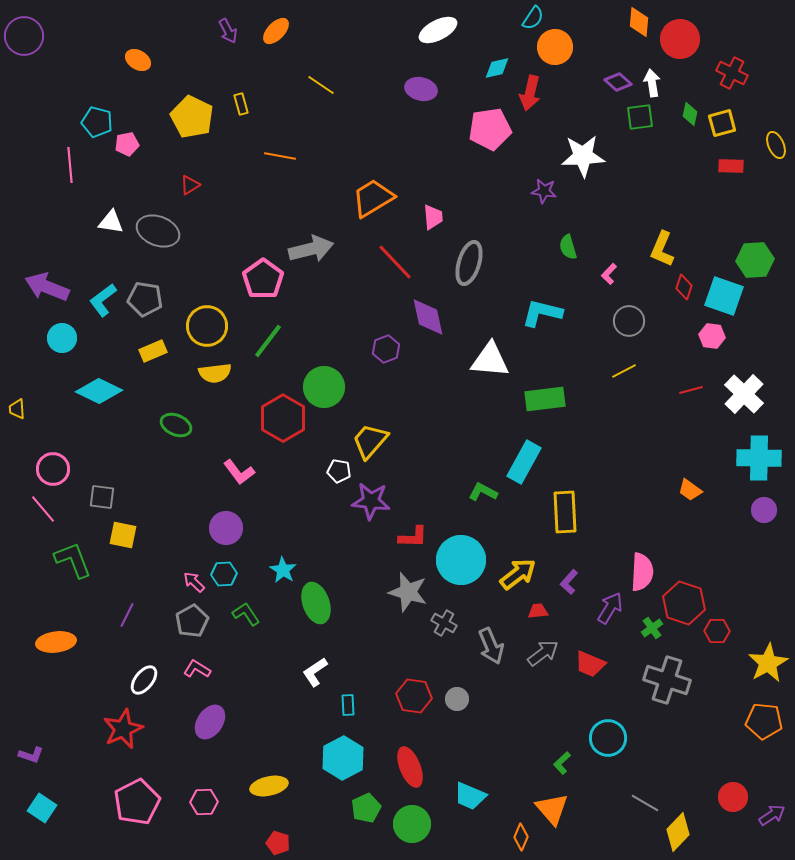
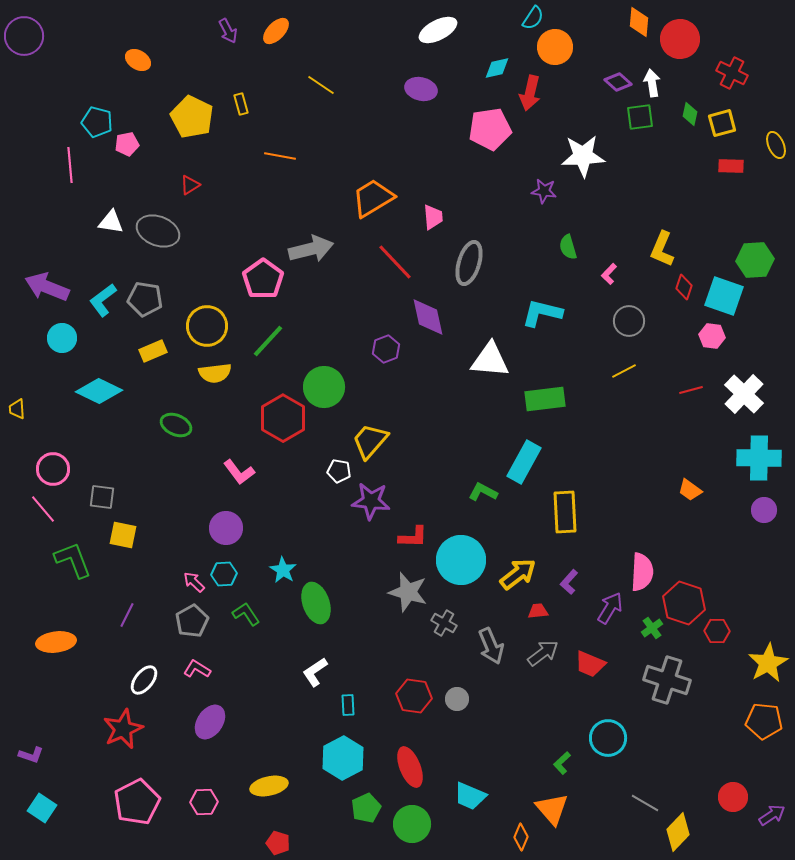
green line at (268, 341): rotated 6 degrees clockwise
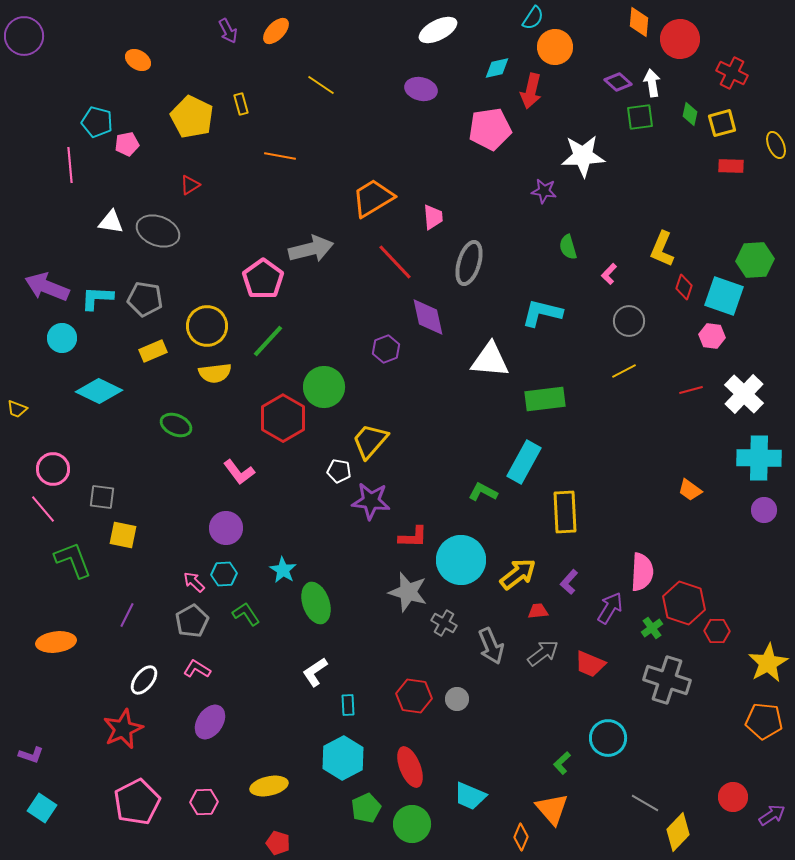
red arrow at (530, 93): moved 1 px right, 2 px up
cyan L-shape at (103, 300): moved 6 px left, 2 px up; rotated 40 degrees clockwise
yellow trapezoid at (17, 409): rotated 65 degrees counterclockwise
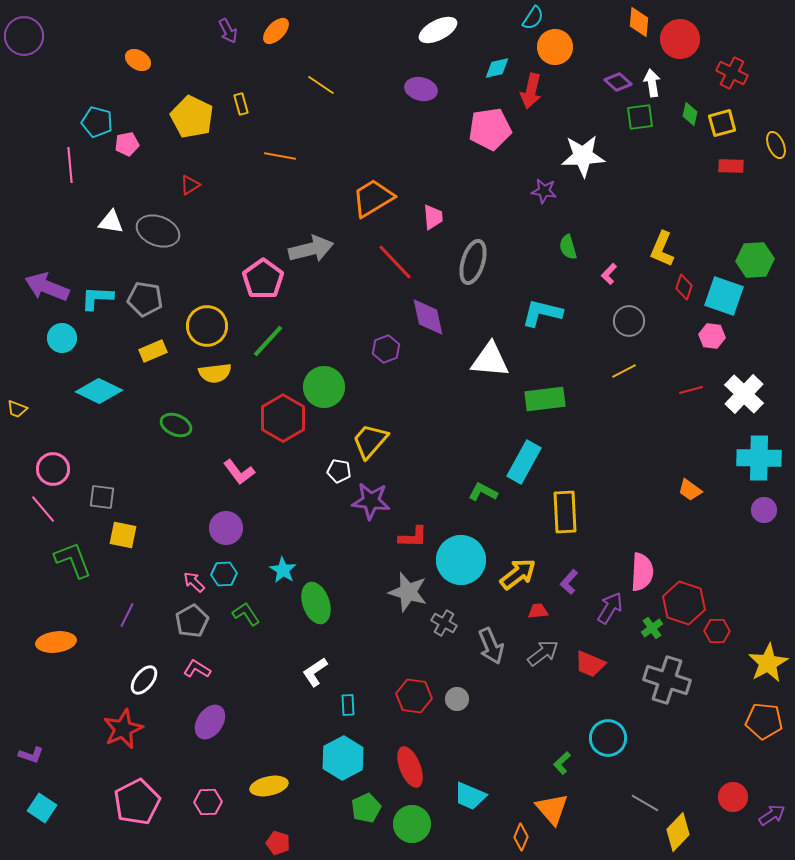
gray ellipse at (469, 263): moved 4 px right, 1 px up
pink hexagon at (204, 802): moved 4 px right
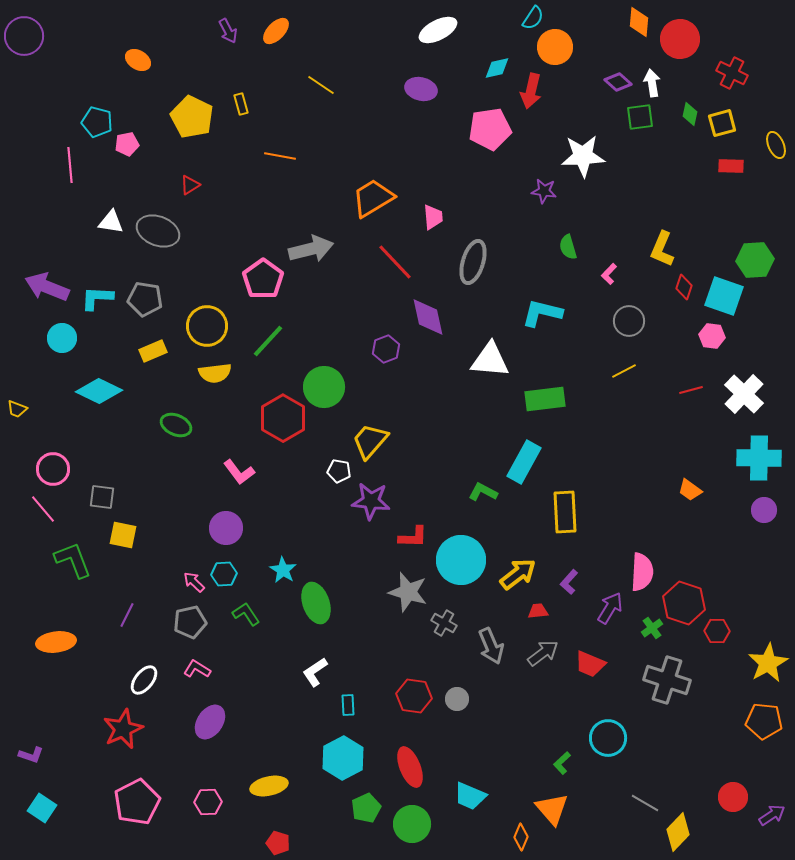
gray pentagon at (192, 621): moved 2 px left, 1 px down; rotated 16 degrees clockwise
